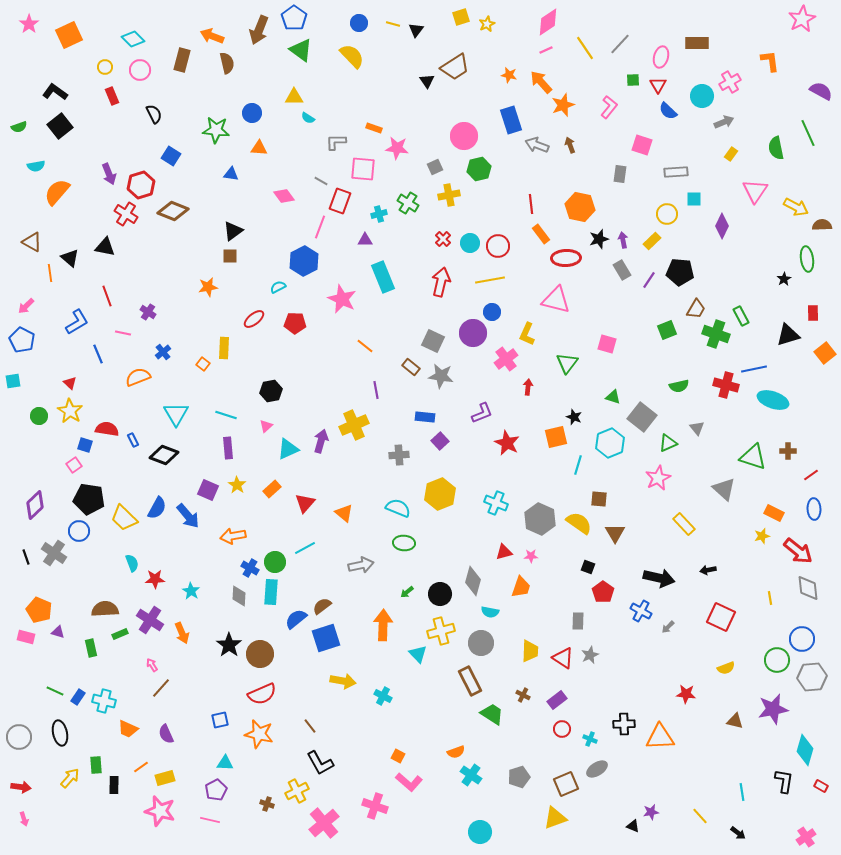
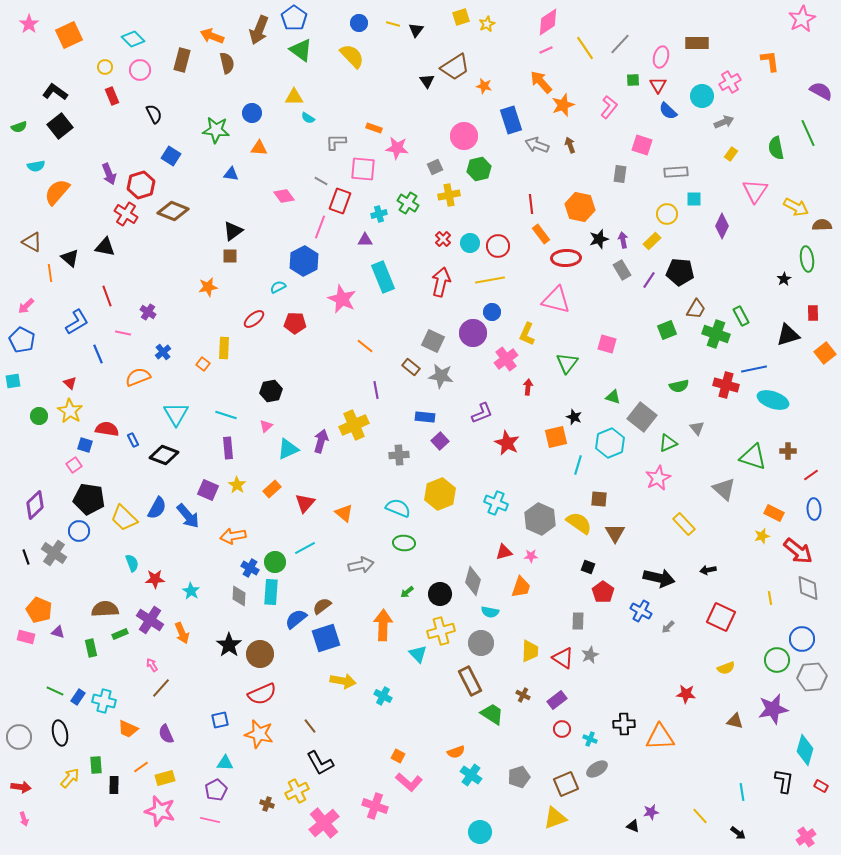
orange star at (509, 75): moved 25 px left, 11 px down
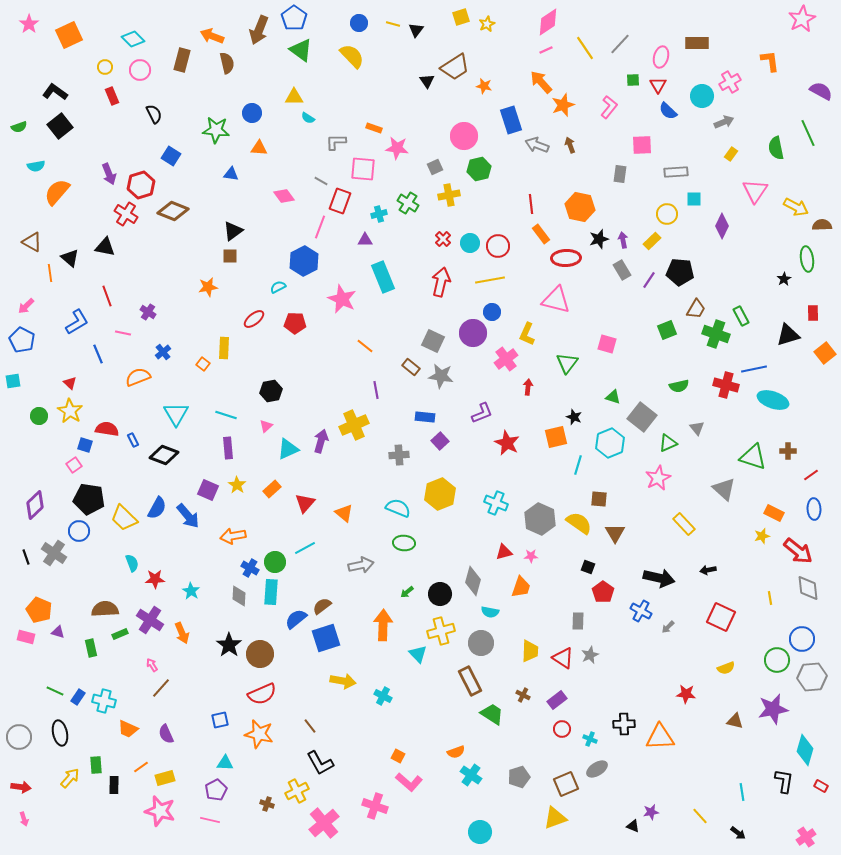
pink square at (642, 145): rotated 20 degrees counterclockwise
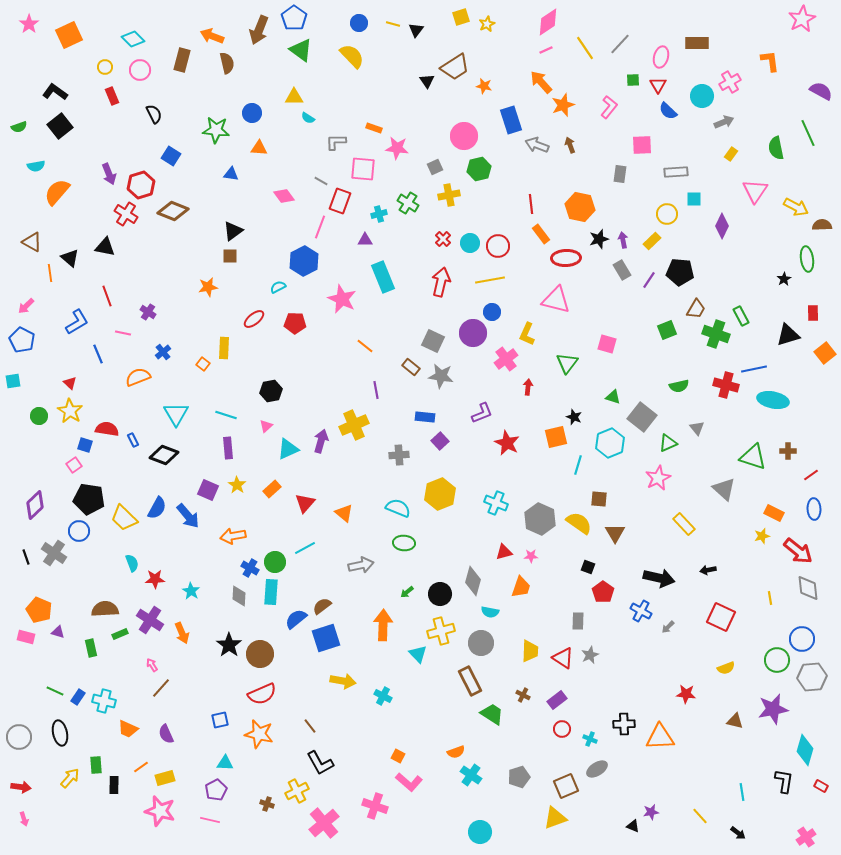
cyan ellipse at (773, 400): rotated 8 degrees counterclockwise
brown square at (566, 784): moved 2 px down
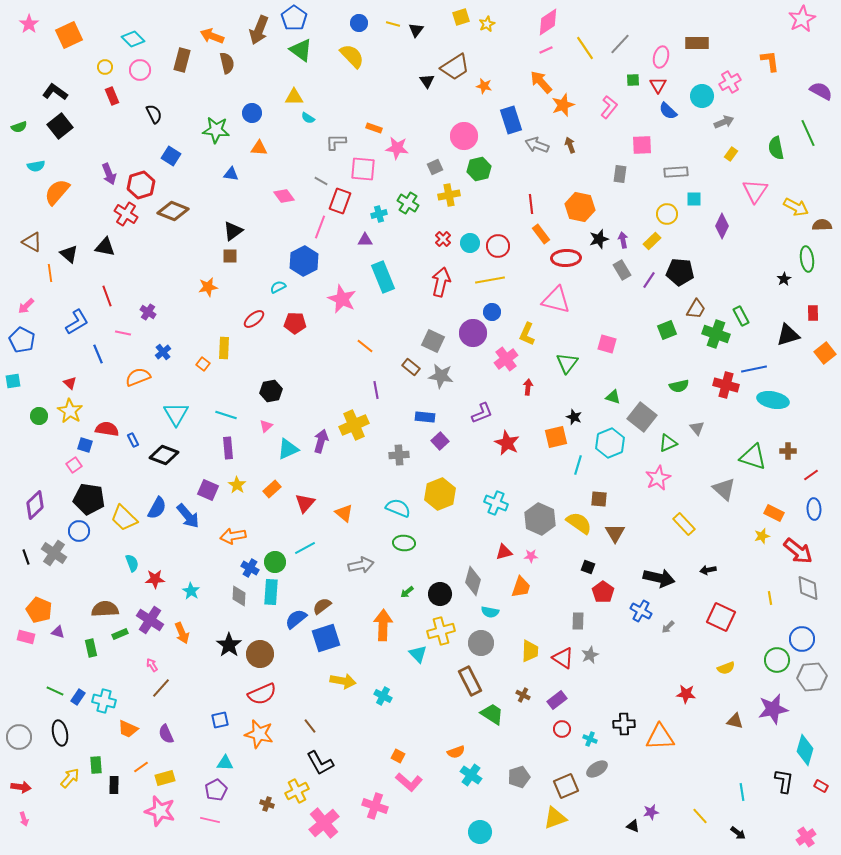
black triangle at (70, 258): moved 1 px left, 4 px up
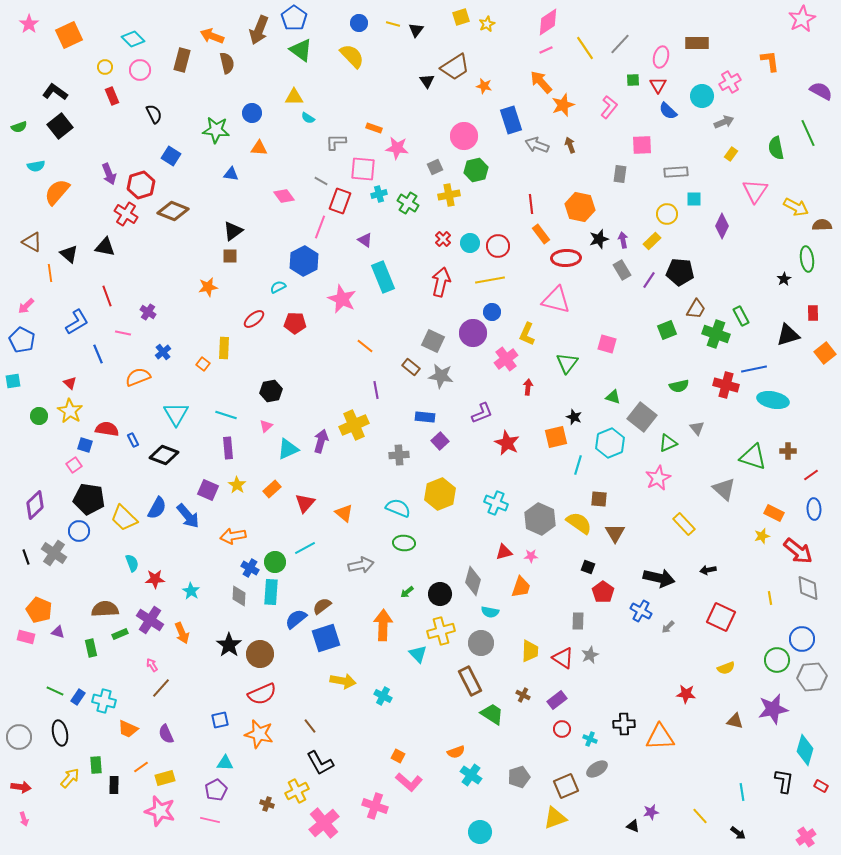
green hexagon at (479, 169): moved 3 px left, 1 px down
cyan cross at (379, 214): moved 20 px up
purple triangle at (365, 240): rotated 35 degrees clockwise
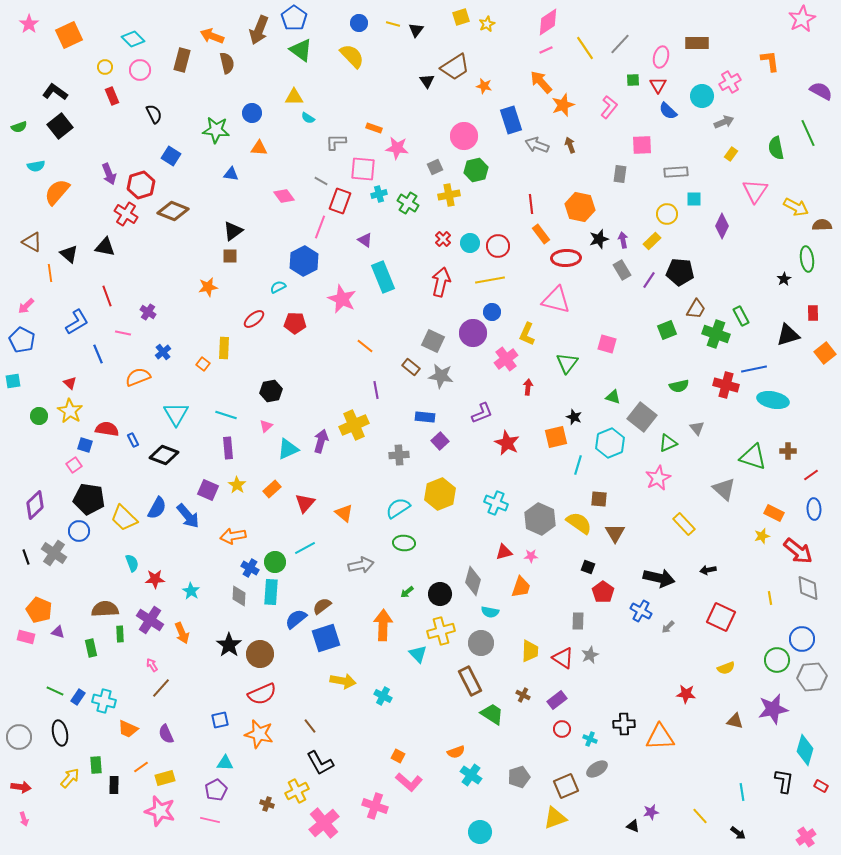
cyan semicircle at (398, 508): rotated 55 degrees counterclockwise
green rectangle at (120, 634): rotated 70 degrees counterclockwise
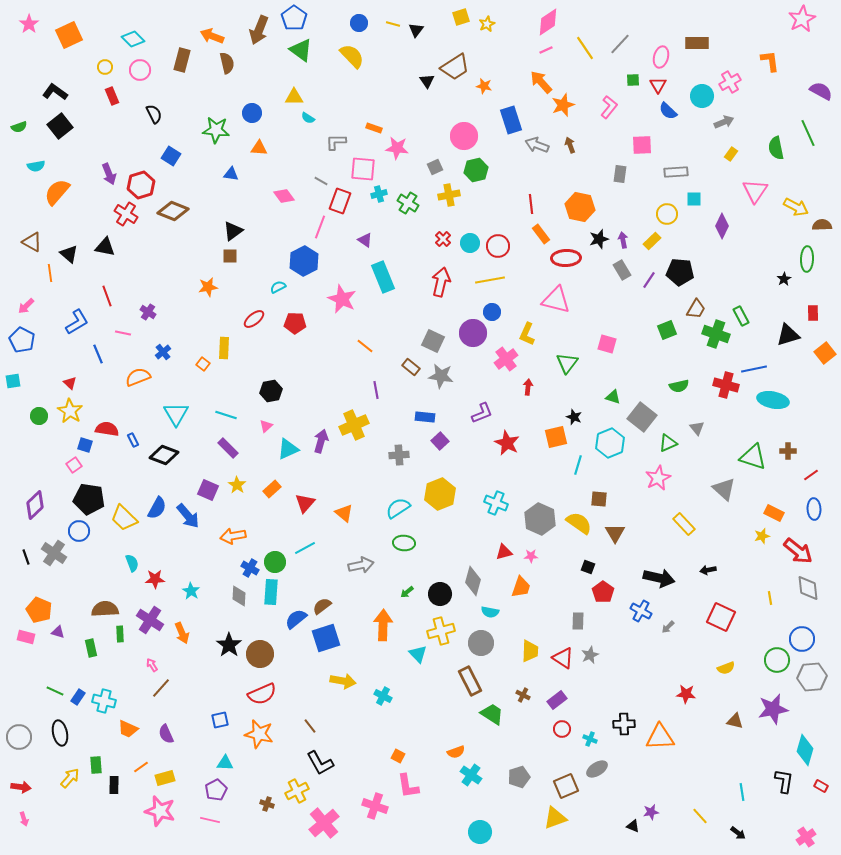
green ellipse at (807, 259): rotated 10 degrees clockwise
purple rectangle at (228, 448): rotated 40 degrees counterclockwise
pink L-shape at (409, 782): moved 1 px left, 4 px down; rotated 40 degrees clockwise
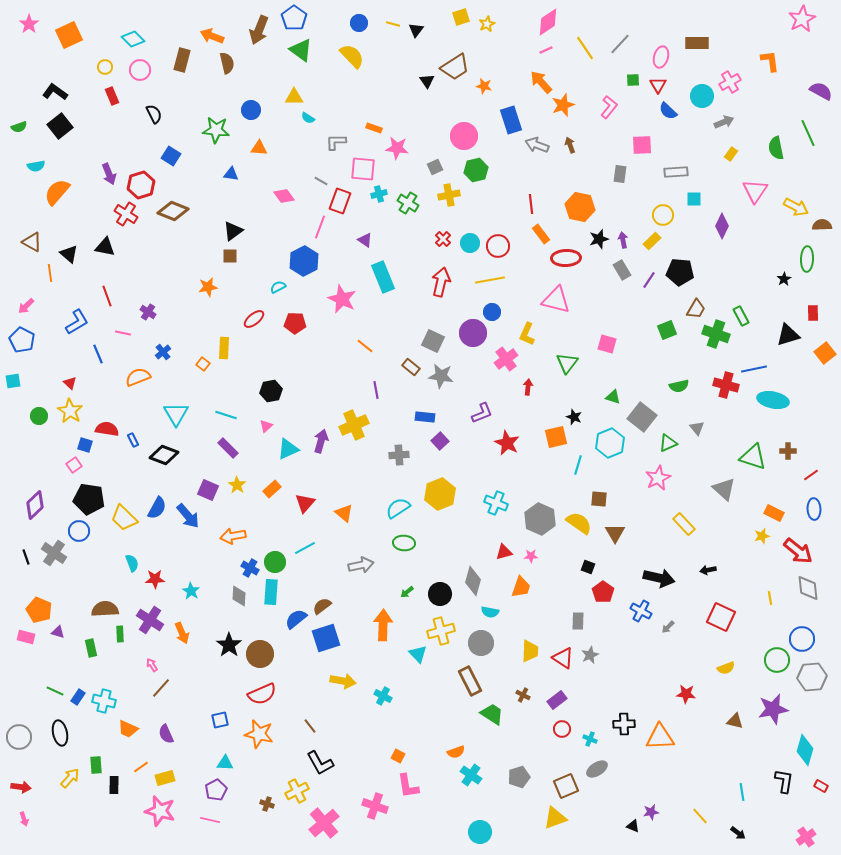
blue circle at (252, 113): moved 1 px left, 3 px up
yellow circle at (667, 214): moved 4 px left, 1 px down
